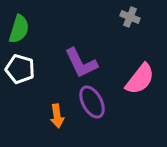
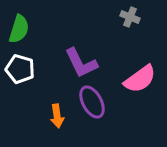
pink semicircle: rotated 16 degrees clockwise
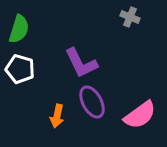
pink semicircle: moved 36 px down
orange arrow: rotated 20 degrees clockwise
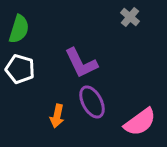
gray cross: rotated 18 degrees clockwise
pink semicircle: moved 7 px down
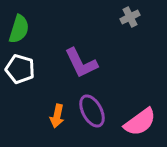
gray cross: rotated 24 degrees clockwise
purple ellipse: moved 9 px down
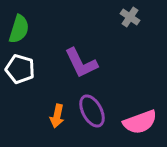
gray cross: rotated 30 degrees counterclockwise
pink semicircle: rotated 16 degrees clockwise
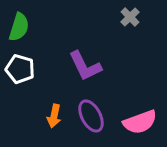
gray cross: rotated 12 degrees clockwise
green semicircle: moved 2 px up
purple L-shape: moved 4 px right, 3 px down
purple ellipse: moved 1 px left, 5 px down
orange arrow: moved 3 px left
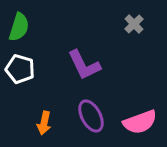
gray cross: moved 4 px right, 7 px down
purple L-shape: moved 1 px left, 1 px up
orange arrow: moved 10 px left, 7 px down
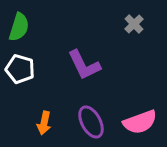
purple ellipse: moved 6 px down
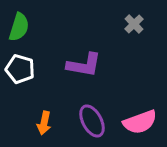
purple L-shape: rotated 54 degrees counterclockwise
purple ellipse: moved 1 px right, 1 px up
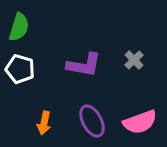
gray cross: moved 36 px down
